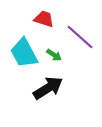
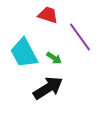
red trapezoid: moved 4 px right, 4 px up
purple line: rotated 12 degrees clockwise
green arrow: moved 3 px down
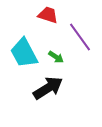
green arrow: moved 2 px right, 1 px up
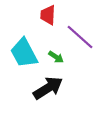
red trapezoid: rotated 105 degrees counterclockwise
purple line: rotated 12 degrees counterclockwise
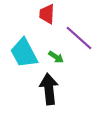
red trapezoid: moved 1 px left, 1 px up
purple line: moved 1 px left, 1 px down
black arrow: moved 1 px right, 1 px down; rotated 64 degrees counterclockwise
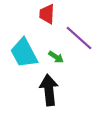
black arrow: moved 1 px down
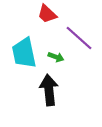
red trapezoid: rotated 50 degrees counterclockwise
cyan trapezoid: rotated 16 degrees clockwise
green arrow: rotated 14 degrees counterclockwise
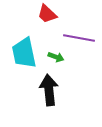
purple line: rotated 32 degrees counterclockwise
